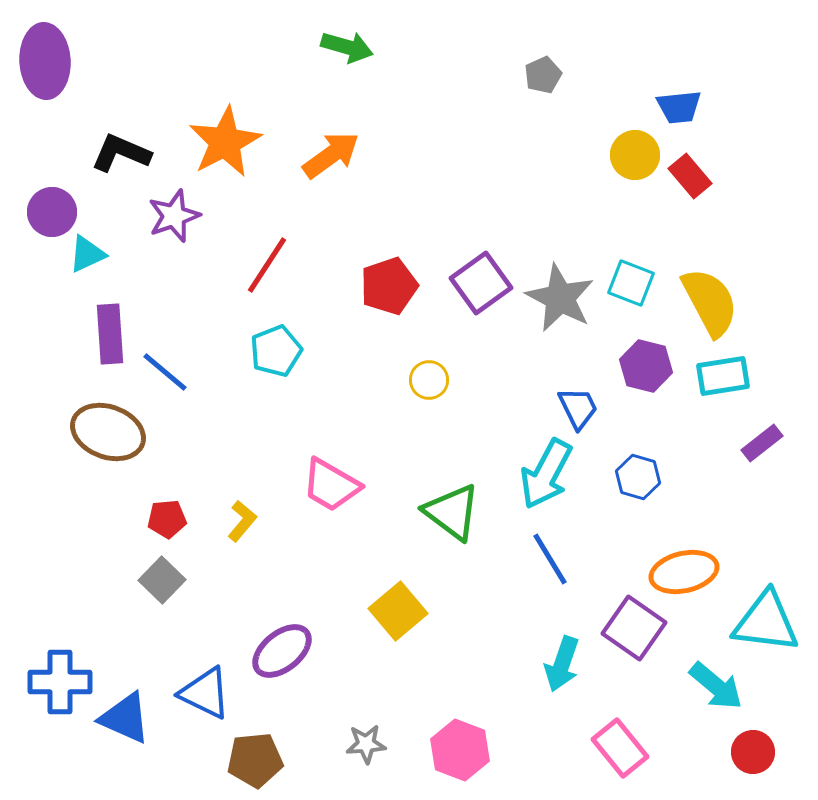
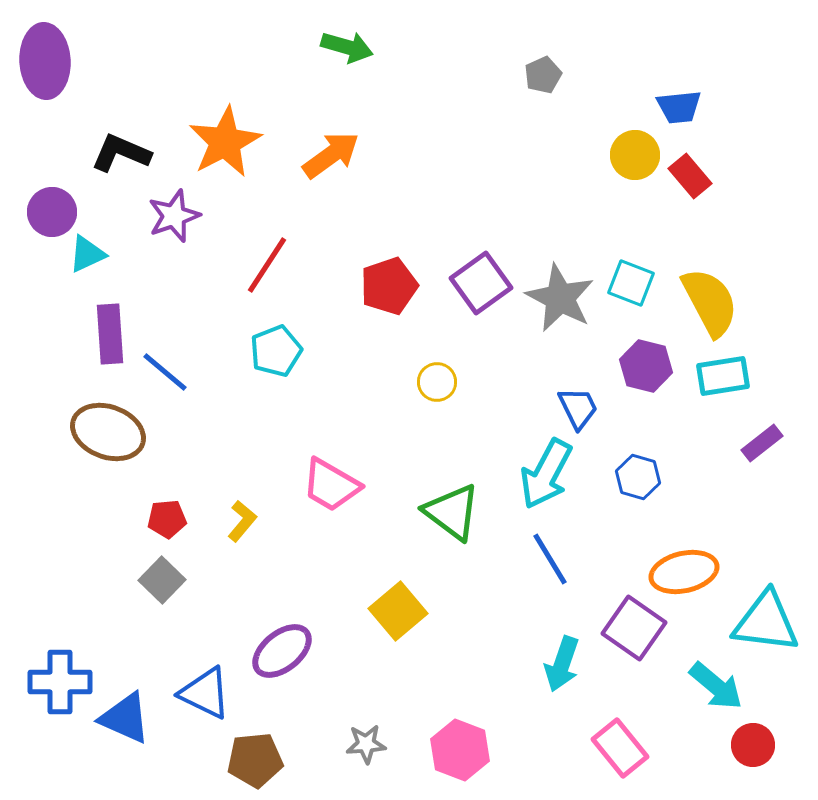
yellow circle at (429, 380): moved 8 px right, 2 px down
red circle at (753, 752): moved 7 px up
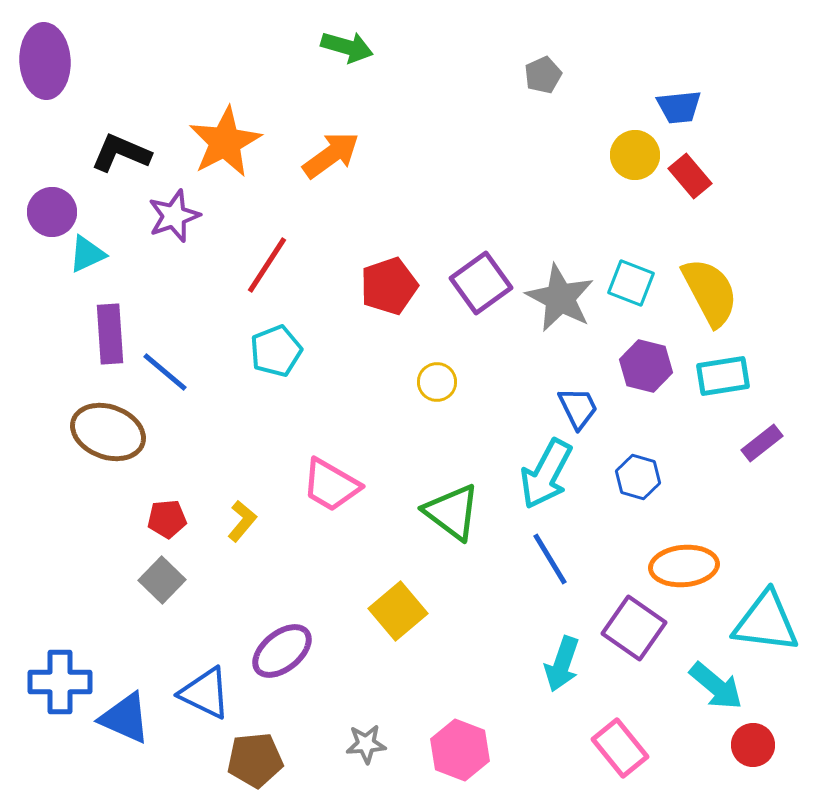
yellow semicircle at (710, 302): moved 10 px up
orange ellipse at (684, 572): moved 6 px up; rotated 8 degrees clockwise
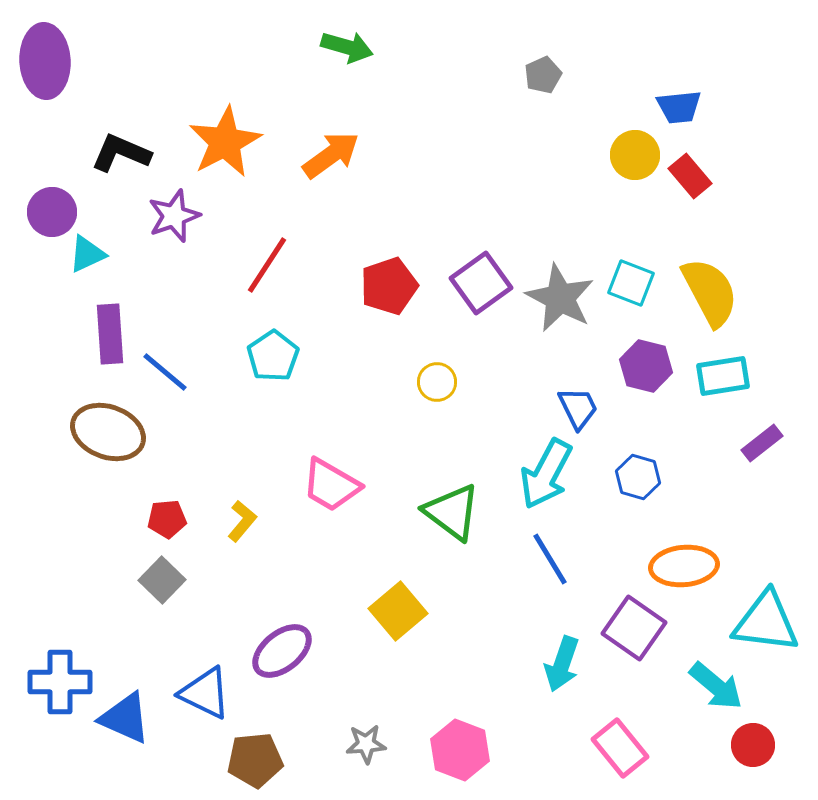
cyan pentagon at (276, 351): moved 3 px left, 5 px down; rotated 12 degrees counterclockwise
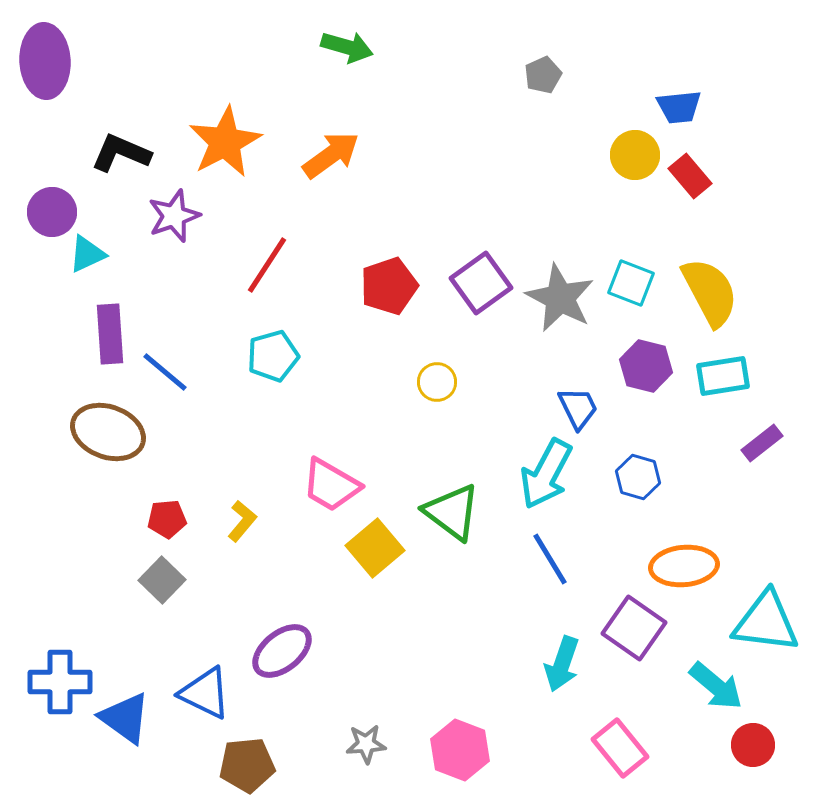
cyan pentagon at (273, 356): rotated 18 degrees clockwise
yellow square at (398, 611): moved 23 px left, 63 px up
blue triangle at (125, 718): rotated 12 degrees clockwise
brown pentagon at (255, 760): moved 8 px left, 5 px down
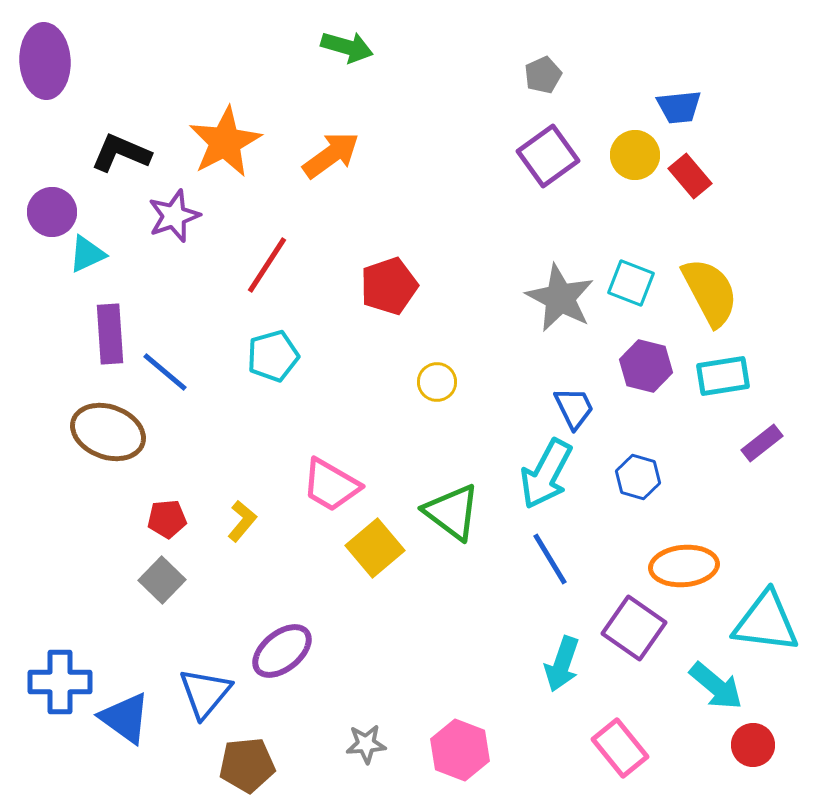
purple square at (481, 283): moved 67 px right, 127 px up
blue trapezoid at (578, 408): moved 4 px left
blue triangle at (205, 693): rotated 44 degrees clockwise
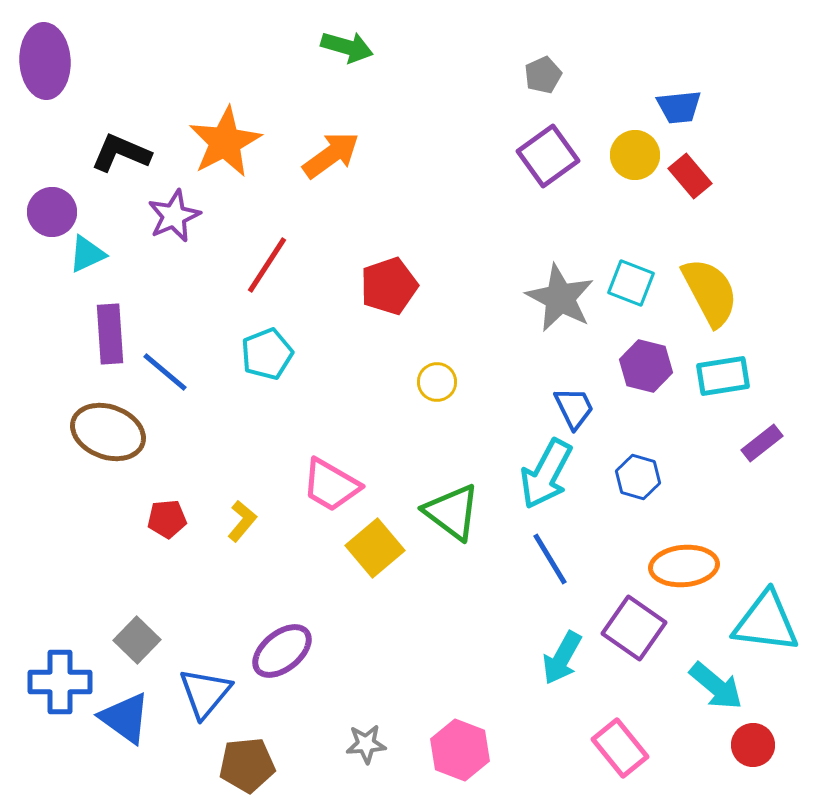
purple star at (174, 216): rotated 4 degrees counterclockwise
cyan pentagon at (273, 356): moved 6 px left, 2 px up; rotated 6 degrees counterclockwise
gray square at (162, 580): moved 25 px left, 60 px down
cyan arrow at (562, 664): moved 6 px up; rotated 10 degrees clockwise
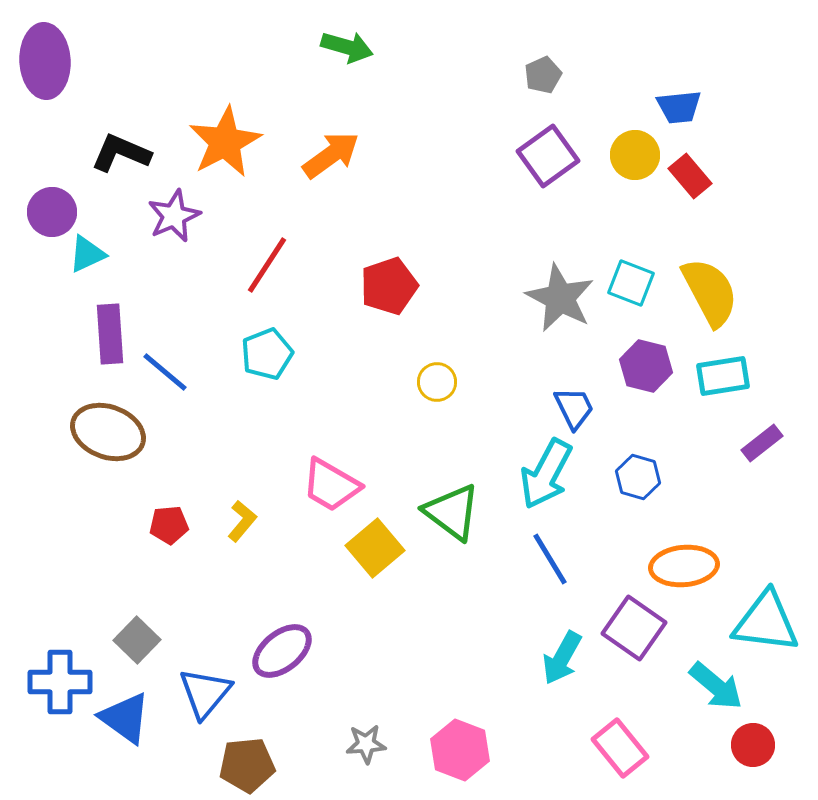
red pentagon at (167, 519): moved 2 px right, 6 px down
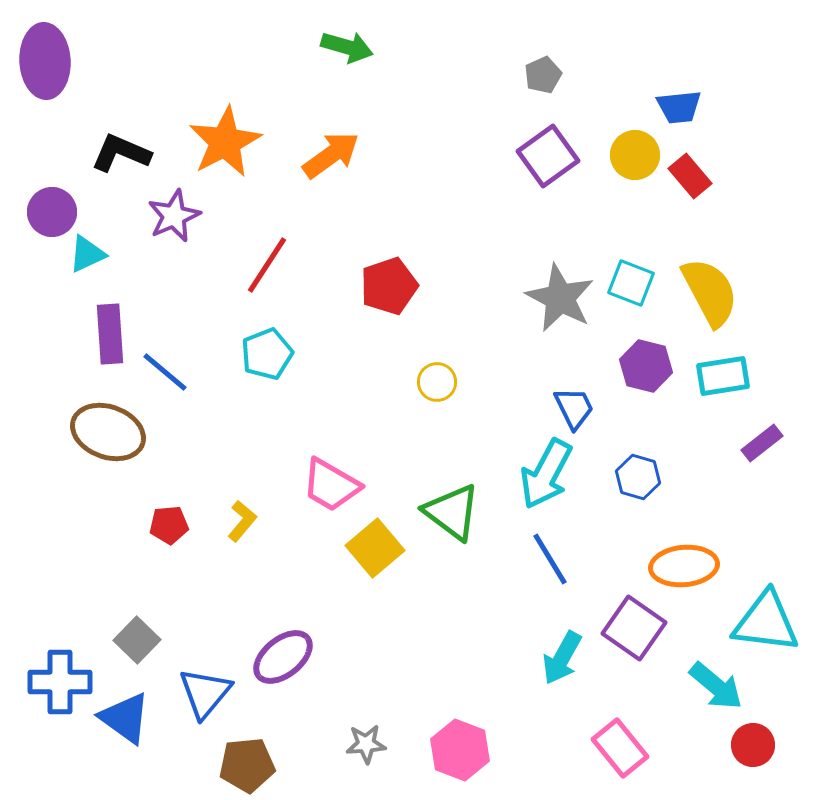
purple ellipse at (282, 651): moved 1 px right, 6 px down
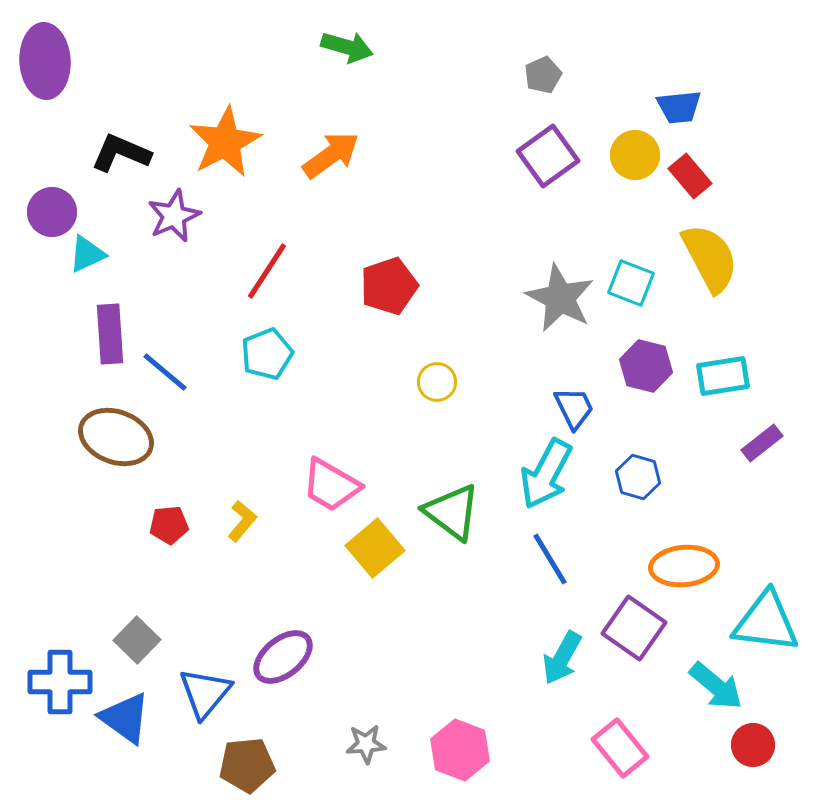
red line at (267, 265): moved 6 px down
yellow semicircle at (710, 292): moved 34 px up
brown ellipse at (108, 432): moved 8 px right, 5 px down
